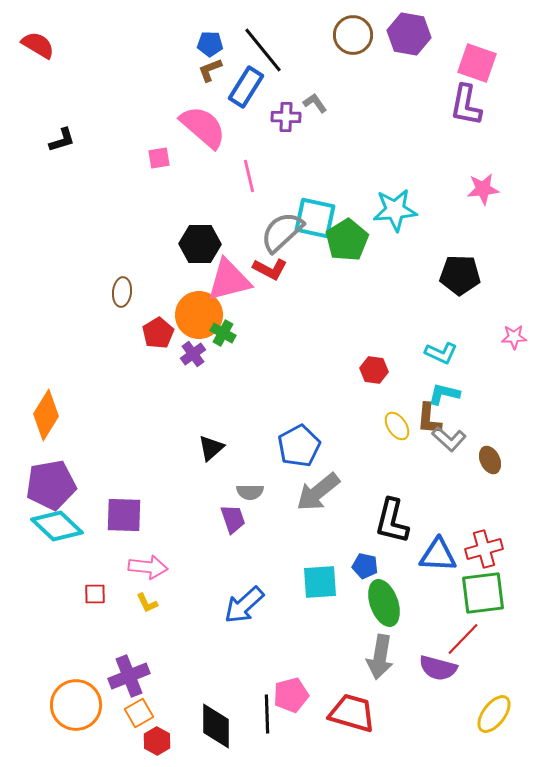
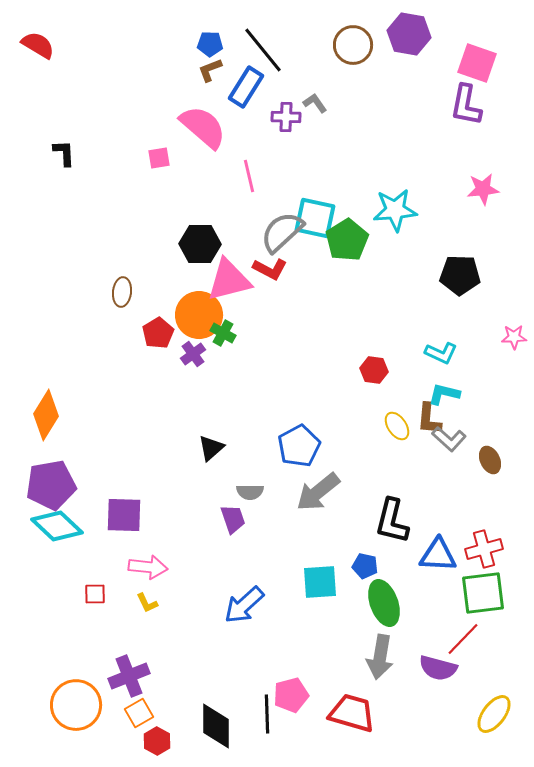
brown circle at (353, 35): moved 10 px down
black L-shape at (62, 140): moved 2 px right, 13 px down; rotated 76 degrees counterclockwise
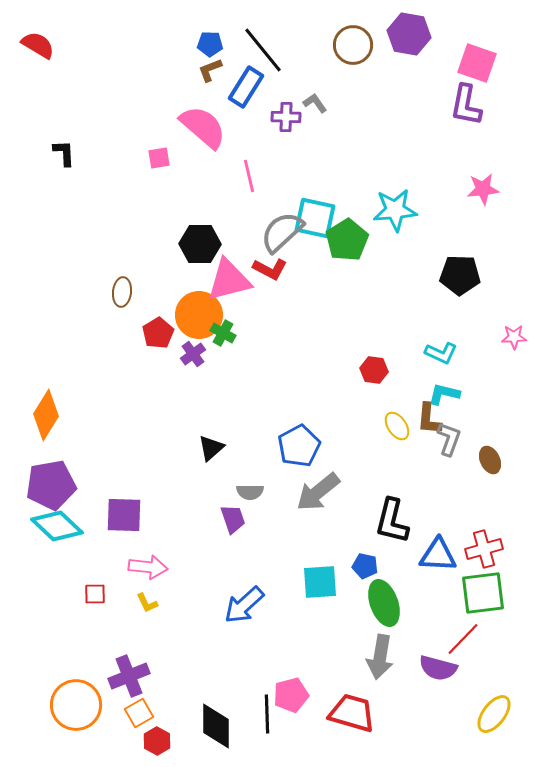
gray L-shape at (449, 439): rotated 112 degrees counterclockwise
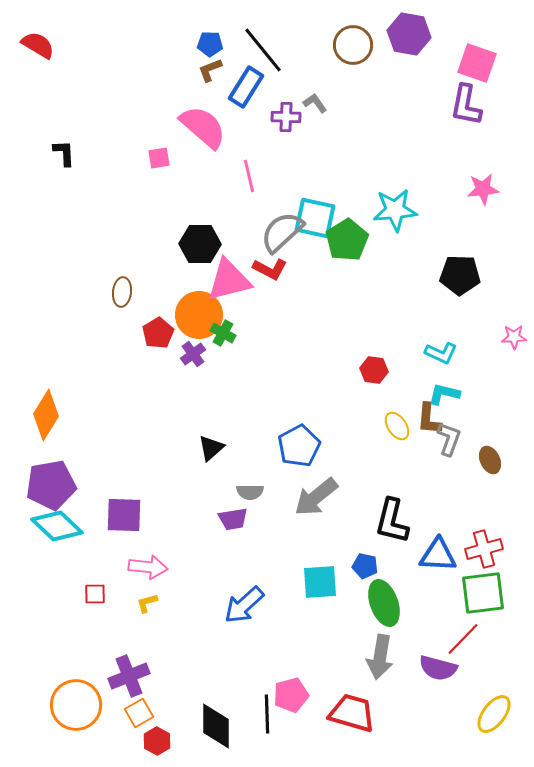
gray arrow at (318, 492): moved 2 px left, 5 px down
purple trapezoid at (233, 519): rotated 100 degrees clockwise
yellow L-shape at (147, 603): rotated 100 degrees clockwise
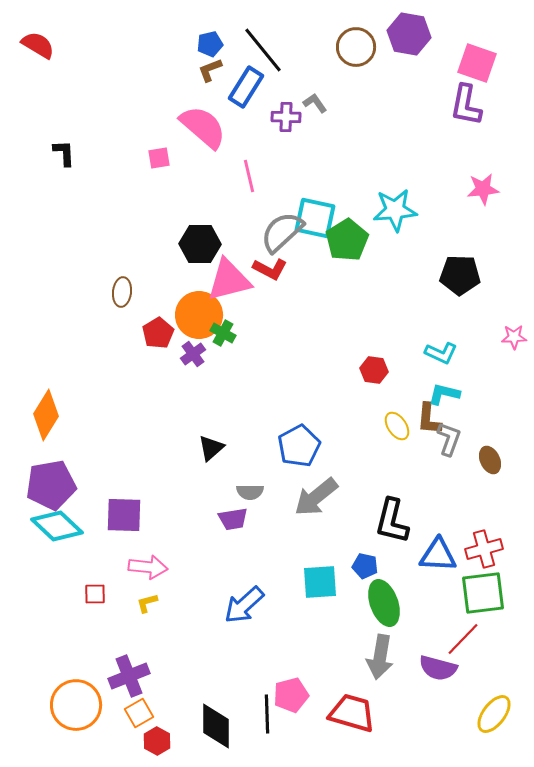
blue pentagon at (210, 44): rotated 15 degrees counterclockwise
brown circle at (353, 45): moved 3 px right, 2 px down
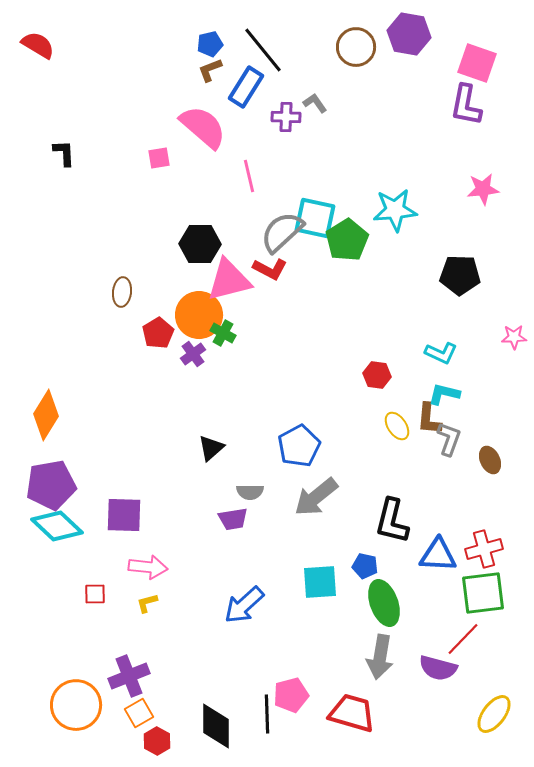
red hexagon at (374, 370): moved 3 px right, 5 px down
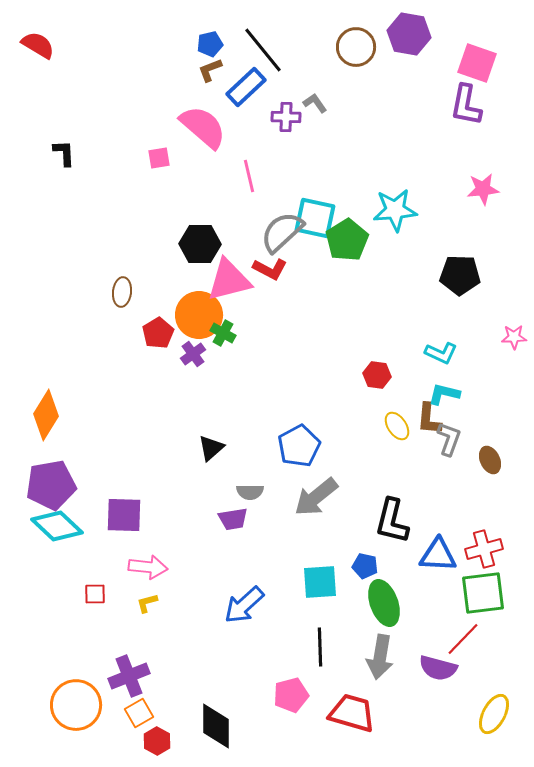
blue rectangle at (246, 87): rotated 15 degrees clockwise
black line at (267, 714): moved 53 px right, 67 px up
yellow ellipse at (494, 714): rotated 9 degrees counterclockwise
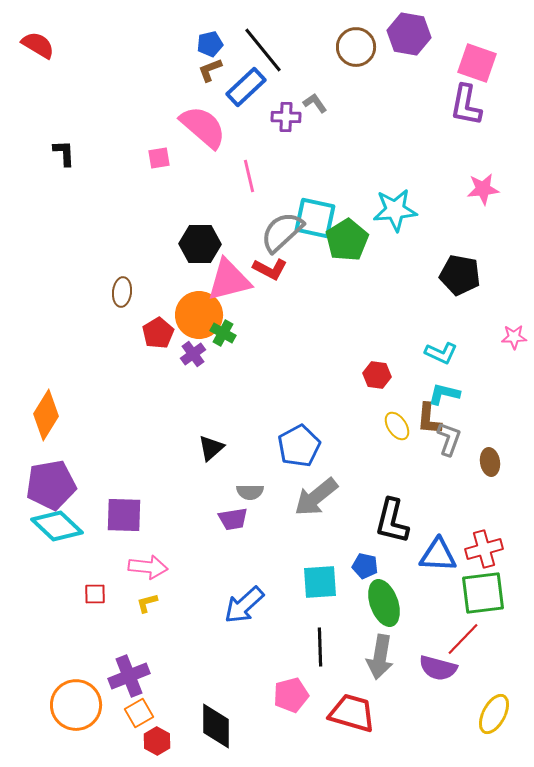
black pentagon at (460, 275): rotated 9 degrees clockwise
brown ellipse at (490, 460): moved 2 px down; rotated 16 degrees clockwise
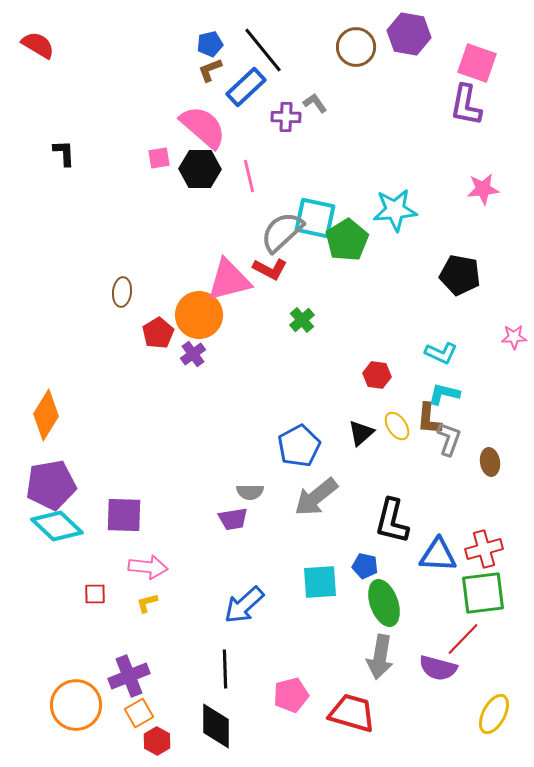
black hexagon at (200, 244): moved 75 px up
green cross at (223, 333): moved 79 px right, 13 px up; rotated 20 degrees clockwise
black triangle at (211, 448): moved 150 px right, 15 px up
black line at (320, 647): moved 95 px left, 22 px down
